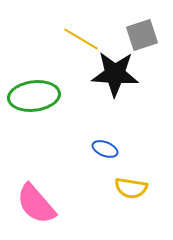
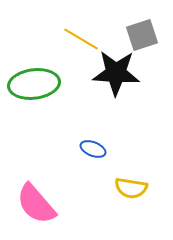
black star: moved 1 px right, 1 px up
green ellipse: moved 12 px up
blue ellipse: moved 12 px left
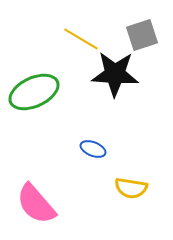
black star: moved 1 px left, 1 px down
green ellipse: moved 8 px down; rotated 18 degrees counterclockwise
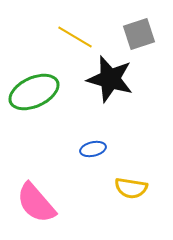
gray square: moved 3 px left, 1 px up
yellow line: moved 6 px left, 2 px up
black star: moved 5 px left, 5 px down; rotated 12 degrees clockwise
blue ellipse: rotated 35 degrees counterclockwise
pink semicircle: moved 1 px up
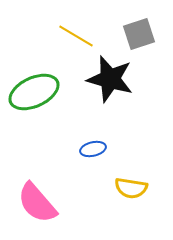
yellow line: moved 1 px right, 1 px up
pink semicircle: moved 1 px right
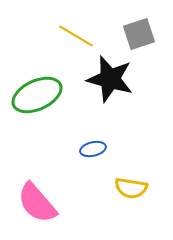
green ellipse: moved 3 px right, 3 px down
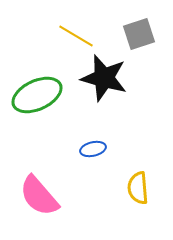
black star: moved 6 px left, 1 px up
yellow semicircle: moved 7 px right; rotated 76 degrees clockwise
pink semicircle: moved 2 px right, 7 px up
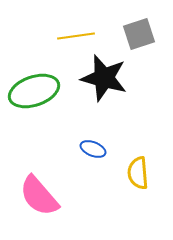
yellow line: rotated 39 degrees counterclockwise
green ellipse: moved 3 px left, 4 px up; rotated 6 degrees clockwise
blue ellipse: rotated 35 degrees clockwise
yellow semicircle: moved 15 px up
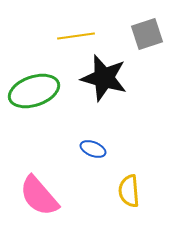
gray square: moved 8 px right
yellow semicircle: moved 9 px left, 18 px down
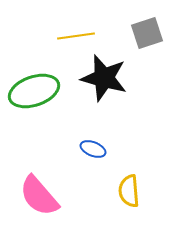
gray square: moved 1 px up
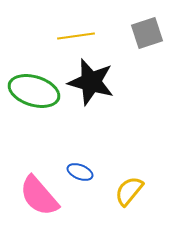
black star: moved 13 px left, 4 px down
green ellipse: rotated 36 degrees clockwise
blue ellipse: moved 13 px left, 23 px down
yellow semicircle: rotated 44 degrees clockwise
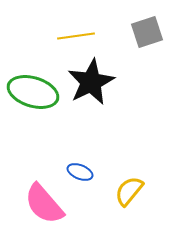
gray square: moved 1 px up
black star: rotated 30 degrees clockwise
green ellipse: moved 1 px left, 1 px down
pink semicircle: moved 5 px right, 8 px down
